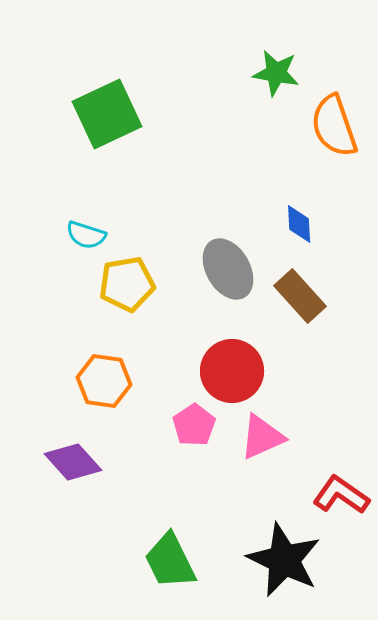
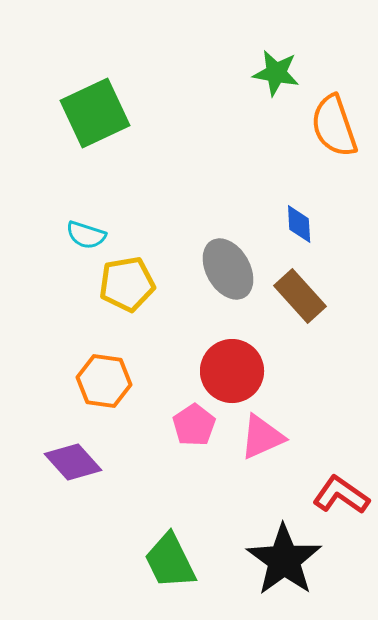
green square: moved 12 px left, 1 px up
black star: rotated 10 degrees clockwise
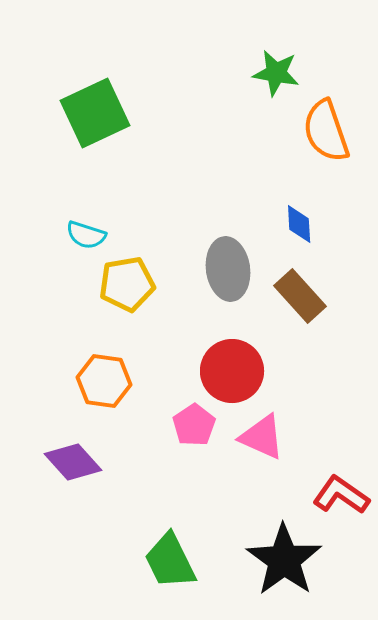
orange semicircle: moved 8 px left, 5 px down
gray ellipse: rotated 22 degrees clockwise
pink triangle: rotated 48 degrees clockwise
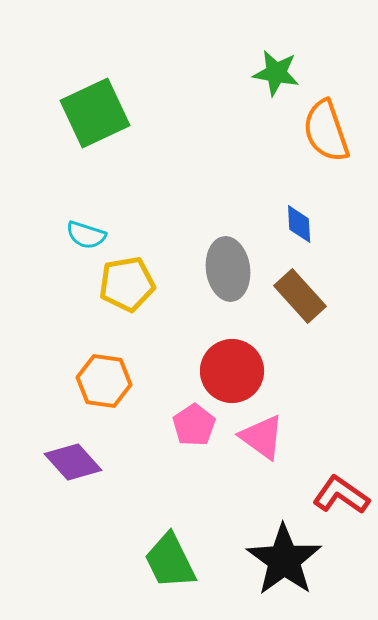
pink triangle: rotated 12 degrees clockwise
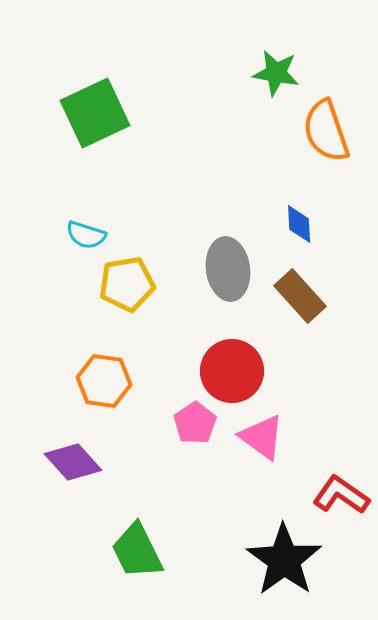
pink pentagon: moved 1 px right, 2 px up
green trapezoid: moved 33 px left, 10 px up
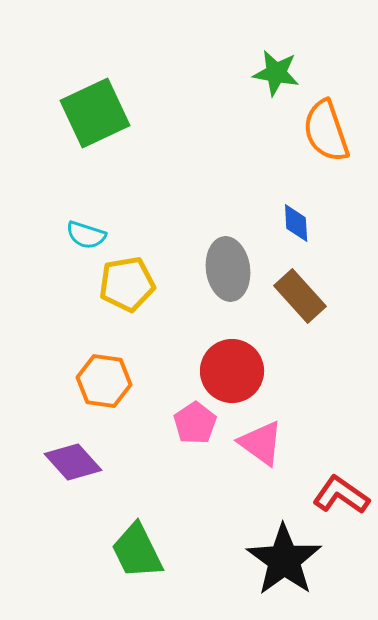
blue diamond: moved 3 px left, 1 px up
pink triangle: moved 1 px left, 6 px down
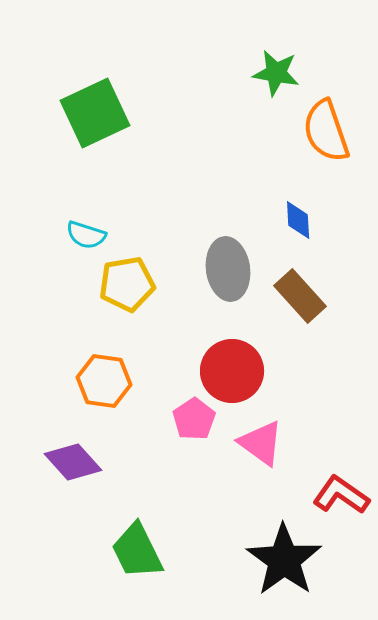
blue diamond: moved 2 px right, 3 px up
pink pentagon: moved 1 px left, 4 px up
